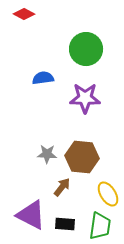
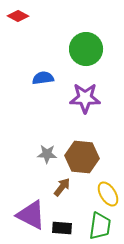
red diamond: moved 6 px left, 2 px down
black rectangle: moved 3 px left, 4 px down
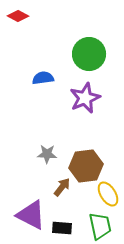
green circle: moved 3 px right, 5 px down
purple star: rotated 24 degrees counterclockwise
brown hexagon: moved 4 px right, 9 px down; rotated 12 degrees counterclockwise
green trapezoid: rotated 20 degrees counterclockwise
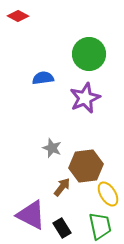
gray star: moved 5 px right, 6 px up; rotated 18 degrees clockwise
black rectangle: rotated 54 degrees clockwise
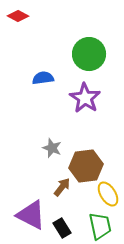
purple star: rotated 16 degrees counterclockwise
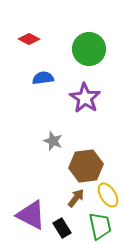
red diamond: moved 11 px right, 23 px down
green circle: moved 5 px up
gray star: moved 1 px right, 7 px up
brown arrow: moved 14 px right, 11 px down
yellow ellipse: moved 1 px down
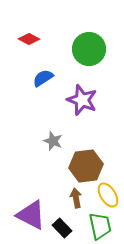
blue semicircle: rotated 25 degrees counterclockwise
purple star: moved 3 px left, 2 px down; rotated 12 degrees counterclockwise
brown arrow: rotated 48 degrees counterclockwise
black rectangle: rotated 12 degrees counterclockwise
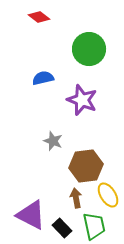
red diamond: moved 10 px right, 22 px up; rotated 10 degrees clockwise
blue semicircle: rotated 20 degrees clockwise
green trapezoid: moved 6 px left
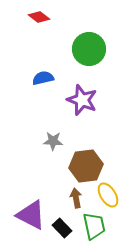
gray star: rotated 18 degrees counterclockwise
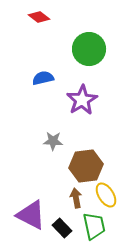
purple star: rotated 20 degrees clockwise
yellow ellipse: moved 2 px left
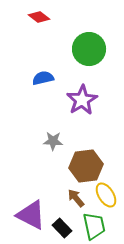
brown arrow: rotated 30 degrees counterclockwise
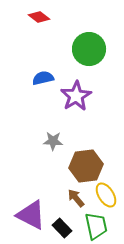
purple star: moved 6 px left, 4 px up
green trapezoid: moved 2 px right
